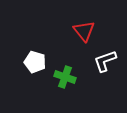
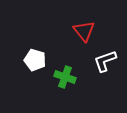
white pentagon: moved 2 px up
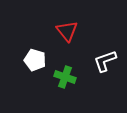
red triangle: moved 17 px left
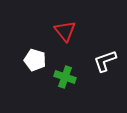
red triangle: moved 2 px left
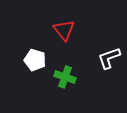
red triangle: moved 1 px left, 1 px up
white L-shape: moved 4 px right, 3 px up
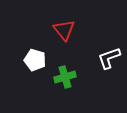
green cross: rotated 35 degrees counterclockwise
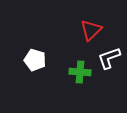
red triangle: moved 27 px right; rotated 25 degrees clockwise
green cross: moved 15 px right, 5 px up; rotated 20 degrees clockwise
